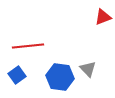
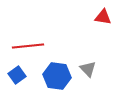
red triangle: rotated 30 degrees clockwise
blue hexagon: moved 3 px left, 1 px up
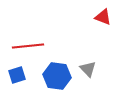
red triangle: rotated 12 degrees clockwise
blue square: rotated 18 degrees clockwise
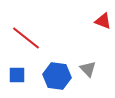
red triangle: moved 4 px down
red line: moved 2 px left, 8 px up; rotated 44 degrees clockwise
blue square: rotated 18 degrees clockwise
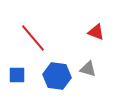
red triangle: moved 7 px left, 11 px down
red line: moved 7 px right; rotated 12 degrees clockwise
gray triangle: rotated 30 degrees counterclockwise
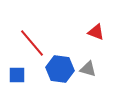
red line: moved 1 px left, 5 px down
blue hexagon: moved 3 px right, 7 px up
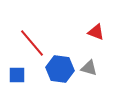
gray triangle: moved 1 px right, 1 px up
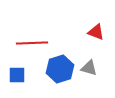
red line: rotated 52 degrees counterclockwise
blue hexagon: rotated 24 degrees counterclockwise
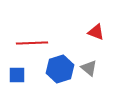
gray triangle: rotated 24 degrees clockwise
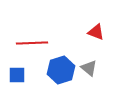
blue hexagon: moved 1 px right, 1 px down
